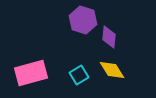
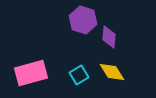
yellow diamond: moved 2 px down
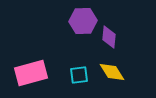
purple hexagon: moved 1 px down; rotated 20 degrees counterclockwise
cyan square: rotated 24 degrees clockwise
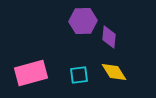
yellow diamond: moved 2 px right
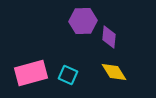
cyan square: moved 11 px left; rotated 30 degrees clockwise
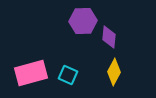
yellow diamond: rotated 60 degrees clockwise
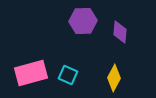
purple diamond: moved 11 px right, 5 px up
yellow diamond: moved 6 px down
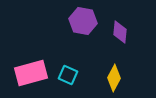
purple hexagon: rotated 12 degrees clockwise
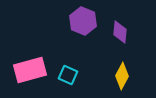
purple hexagon: rotated 12 degrees clockwise
pink rectangle: moved 1 px left, 3 px up
yellow diamond: moved 8 px right, 2 px up
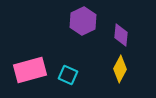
purple hexagon: rotated 12 degrees clockwise
purple diamond: moved 1 px right, 3 px down
yellow diamond: moved 2 px left, 7 px up
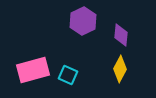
pink rectangle: moved 3 px right
